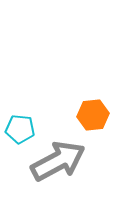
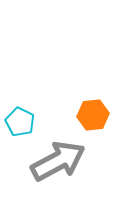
cyan pentagon: moved 7 px up; rotated 20 degrees clockwise
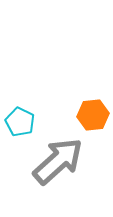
gray arrow: rotated 14 degrees counterclockwise
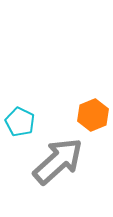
orange hexagon: rotated 16 degrees counterclockwise
